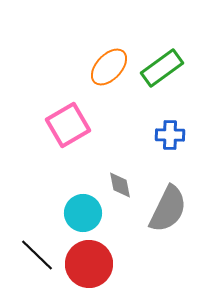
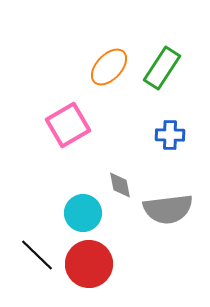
green rectangle: rotated 21 degrees counterclockwise
gray semicircle: rotated 57 degrees clockwise
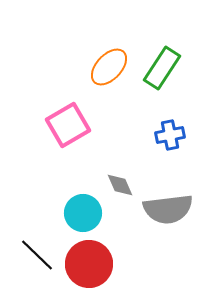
blue cross: rotated 12 degrees counterclockwise
gray diamond: rotated 12 degrees counterclockwise
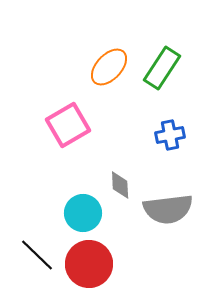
gray diamond: rotated 20 degrees clockwise
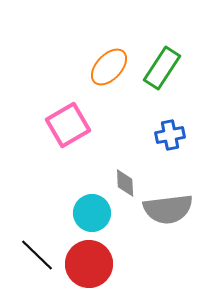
gray diamond: moved 5 px right, 2 px up
cyan circle: moved 9 px right
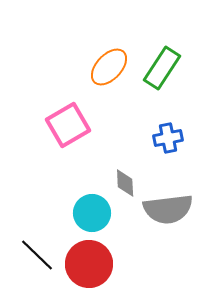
blue cross: moved 2 px left, 3 px down
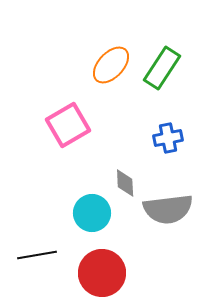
orange ellipse: moved 2 px right, 2 px up
black line: rotated 54 degrees counterclockwise
red circle: moved 13 px right, 9 px down
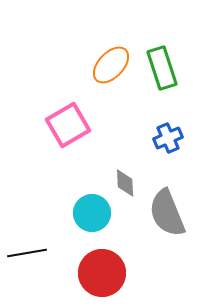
green rectangle: rotated 51 degrees counterclockwise
blue cross: rotated 12 degrees counterclockwise
gray semicircle: moved 1 px left, 4 px down; rotated 75 degrees clockwise
black line: moved 10 px left, 2 px up
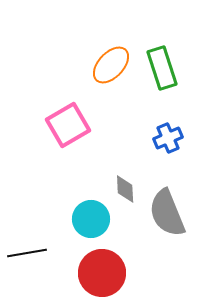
gray diamond: moved 6 px down
cyan circle: moved 1 px left, 6 px down
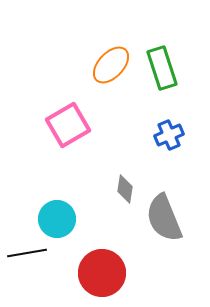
blue cross: moved 1 px right, 3 px up
gray diamond: rotated 12 degrees clockwise
gray semicircle: moved 3 px left, 5 px down
cyan circle: moved 34 px left
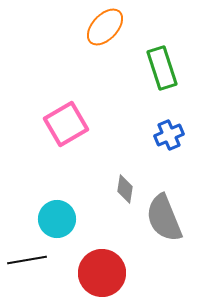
orange ellipse: moved 6 px left, 38 px up
pink square: moved 2 px left, 1 px up
black line: moved 7 px down
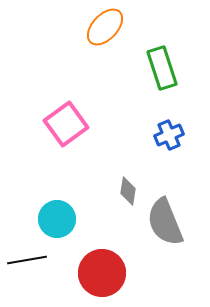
pink square: rotated 6 degrees counterclockwise
gray diamond: moved 3 px right, 2 px down
gray semicircle: moved 1 px right, 4 px down
